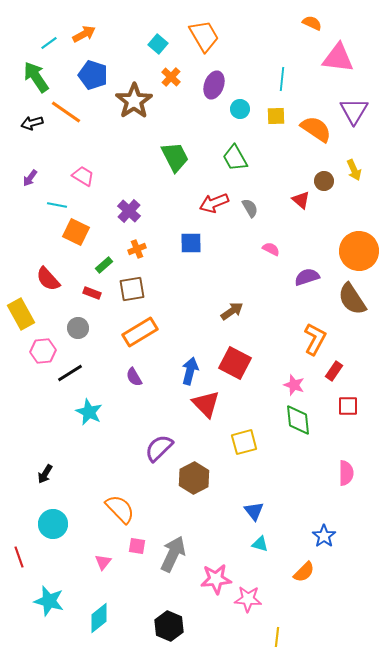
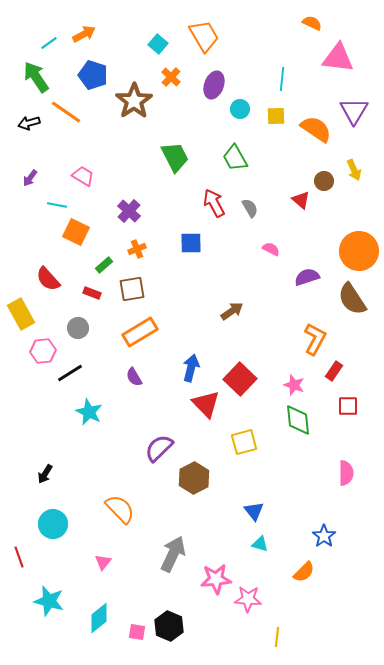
black arrow at (32, 123): moved 3 px left
red arrow at (214, 203): rotated 84 degrees clockwise
red square at (235, 363): moved 5 px right, 16 px down; rotated 16 degrees clockwise
blue arrow at (190, 371): moved 1 px right, 3 px up
pink square at (137, 546): moved 86 px down
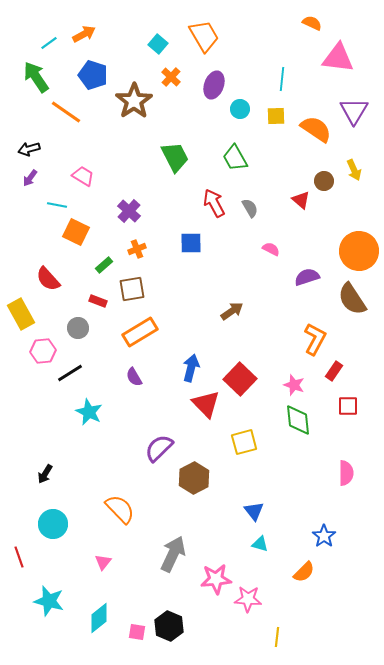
black arrow at (29, 123): moved 26 px down
red rectangle at (92, 293): moved 6 px right, 8 px down
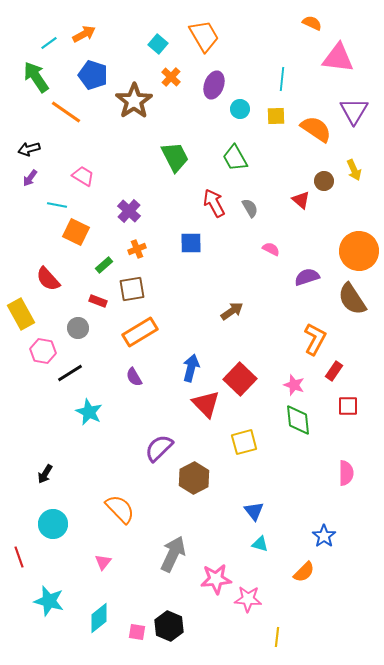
pink hexagon at (43, 351): rotated 15 degrees clockwise
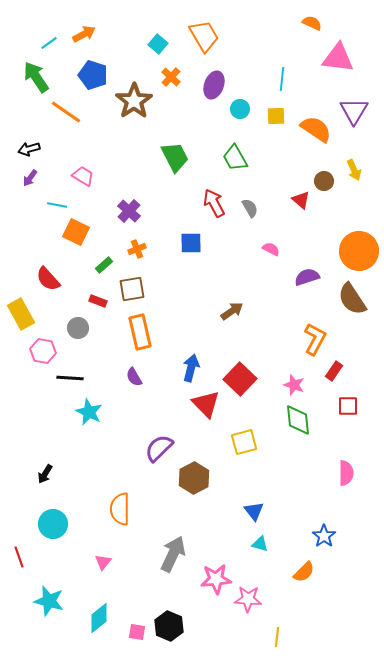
orange rectangle at (140, 332): rotated 72 degrees counterclockwise
black line at (70, 373): moved 5 px down; rotated 36 degrees clockwise
orange semicircle at (120, 509): rotated 136 degrees counterclockwise
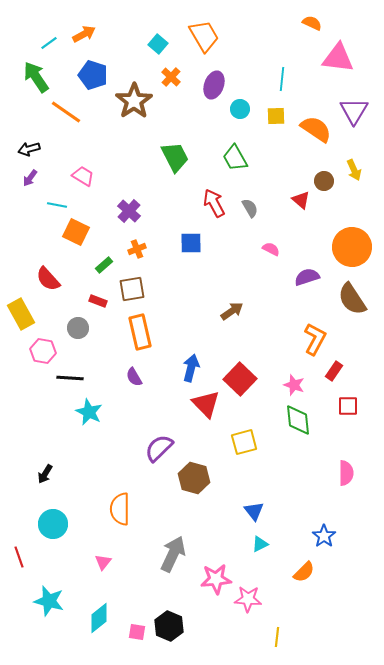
orange circle at (359, 251): moved 7 px left, 4 px up
brown hexagon at (194, 478): rotated 16 degrees counterclockwise
cyan triangle at (260, 544): rotated 42 degrees counterclockwise
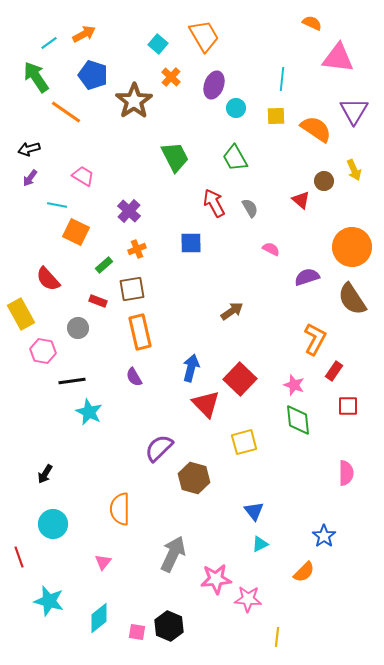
cyan circle at (240, 109): moved 4 px left, 1 px up
black line at (70, 378): moved 2 px right, 3 px down; rotated 12 degrees counterclockwise
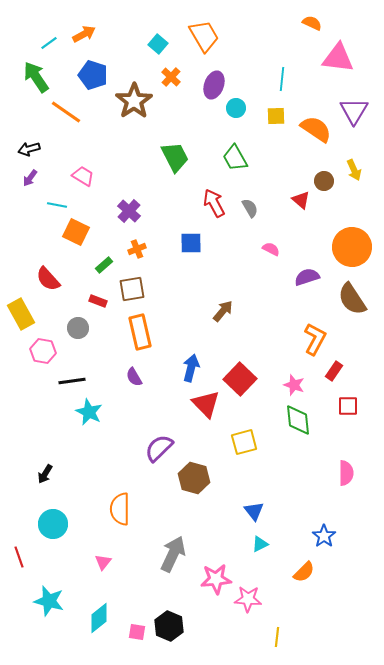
brown arrow at (232, 311): moved 9 px left; rotated 15 degrees counterclockwise
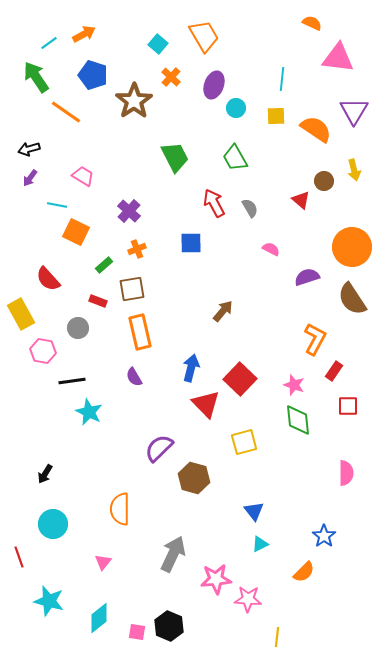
yellow arrow at (354, 170): rotated 10 degrees clockwise
